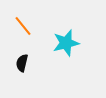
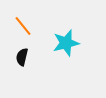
black semicircle: moved 6 px up
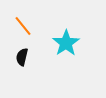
cyan star: rotated 20 degrees counterclockwise
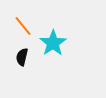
cyan star: moved 13 px left
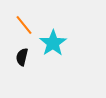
orange line: moved 1 px right, 1 px up
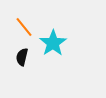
orange line: moved 2 px down
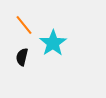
orange line: moved 2 px up
